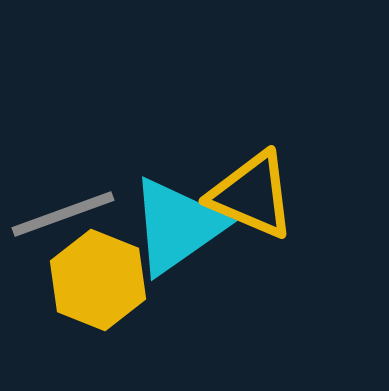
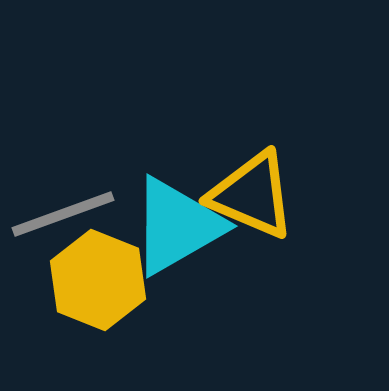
cyan triangle: rotated 5 degrees clockwise
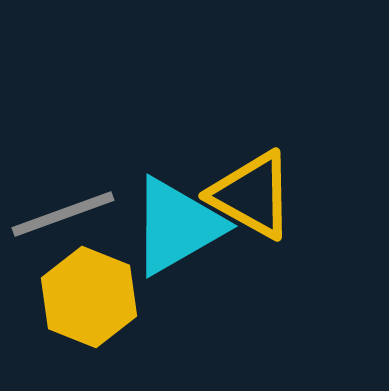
yellow triangle: rotated 6 degrees clockwise
yellow hexagon: moved 9 px left, 17 px down
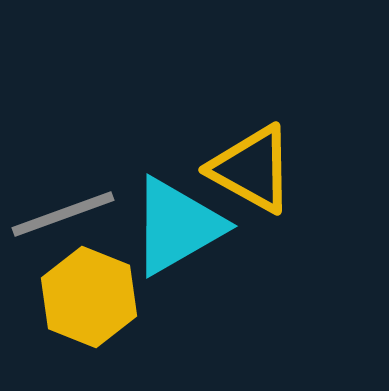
yellow triangle: moved 26 px up
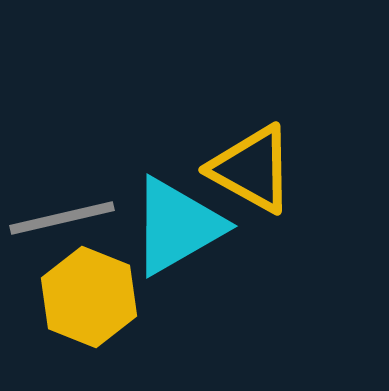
gray line: moved 1 px left, 4 px down; rotated 7 degrees clockwise
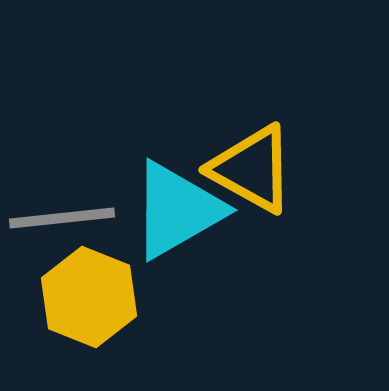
gray line: rotated 7 degrees clockwise
cyan triangle: moved 16 px up
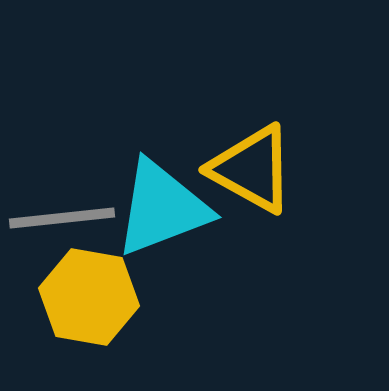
cyan triangle: moved 15 px left, 2 px up; rotated 9 degrees clockwise
yellow hexagon: rotated 12 degrees counterclockwise
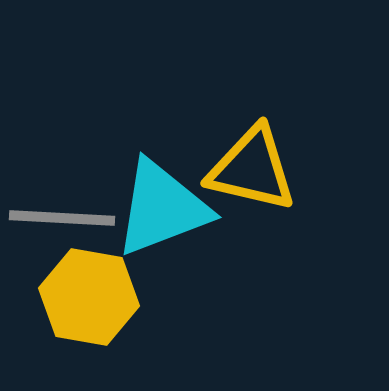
yellow triangle: rotated 16 degrees counterclockwise
gray line: rotated 9 degrees clockwise
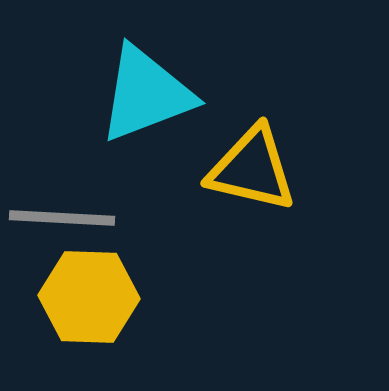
cyan triangle: moved 16 px left, 114 px up
yellow hexagon: rotated 8 degrees counterclockwise
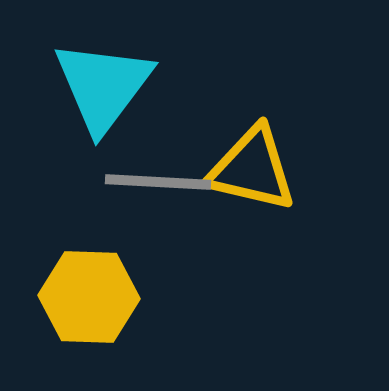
cyan triangle: moved 43 px left, 8 px up; rotated 32 degrees counterclockwise
gray line: moved 96 px right, 36 px up
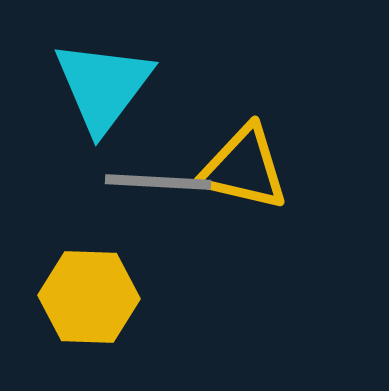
yellow triangle: moved 8 px left, 1 px up
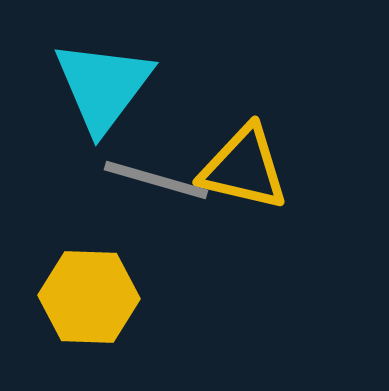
gray line: moved 2 px left, 2 px up; rotated 13 degrees clockwise
